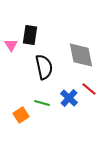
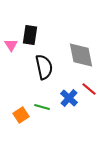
green line: moved 4 px down
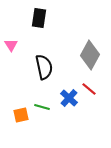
black rectangle: moved 9 px right, 17 px up
gray diamond: moved 9 px right; rotated 40 degrees clockwise
orange square: rotated 21 degrees clockwise
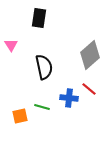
gray diamond: rotated 20 degrees clockwise
blue cross: rotated 36 degrees counterclockwise
orange square: moved 1 px left, 1 px down
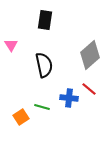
black rectangle: moved 6 px right, 2 px down
black semicircle: moved 2 px up
orange square: moved 1 px right, 1 px down; rotated 21 degrees counterclockwise
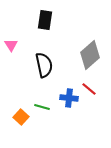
orange square: rotated 14 degrees counterclockwise
